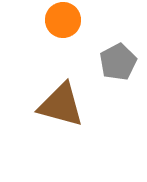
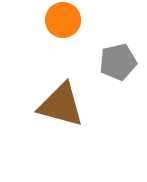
gray pentagon: rotated 15 degrees clockwise
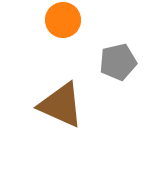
brown triangle: rotated 9 degrees clockwise
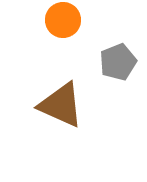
gray pentagon: rotated 9 degrees counterclockwise
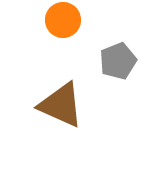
gray pentagon: moved 1 px up
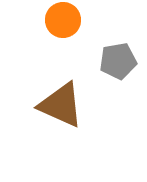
gray pentagon: rotated 12 degrees clockwise
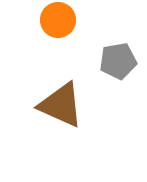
orange circle: moved 5 px left
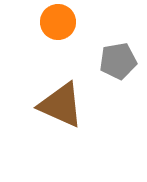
orange circle: moved 2 px down
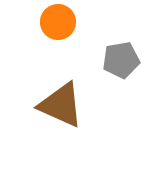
gray pentagon: moved 3 px right, 1 px up
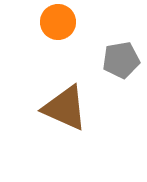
brown triangle: moved 4 px right, 3 px down
